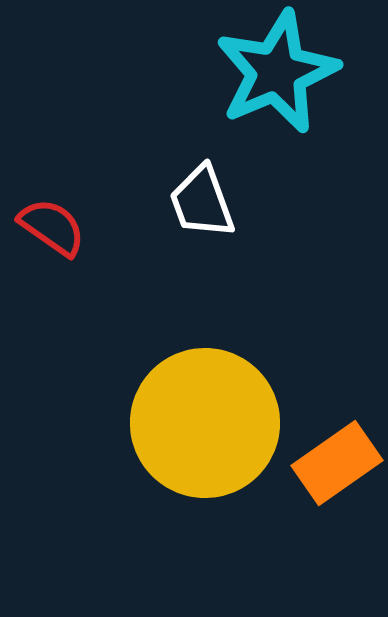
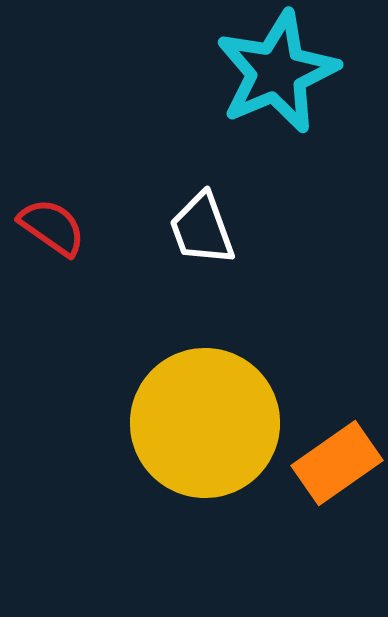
white trapezoid: moved 27 px down
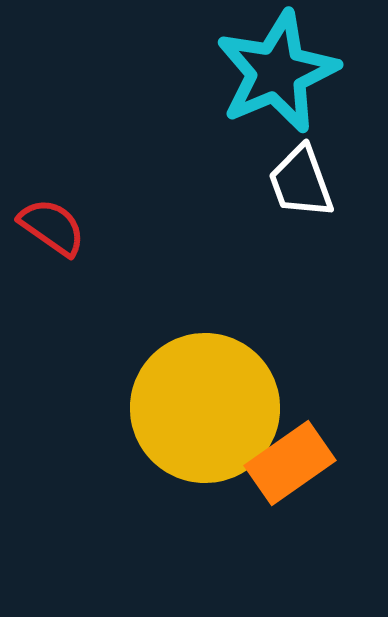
white trapezoid: moved 99 px right, 47 px up
yellow circle: moved 15 px up
orange rectangle: moved 47 px left
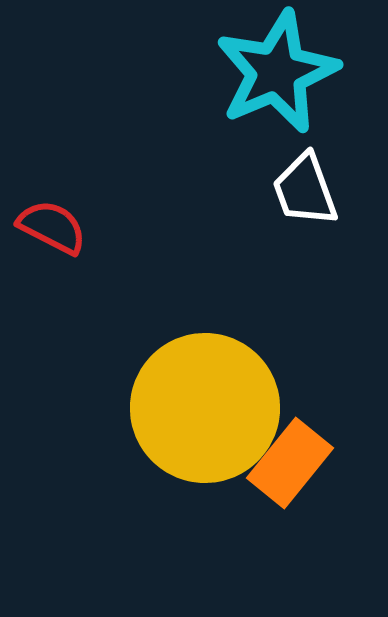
white trapezoid: moved 4 px right, 8 px down
red semicircle: rotated 8 degrees counterclockwise
orange rectangle: rotated 16 degrees counterclockwise
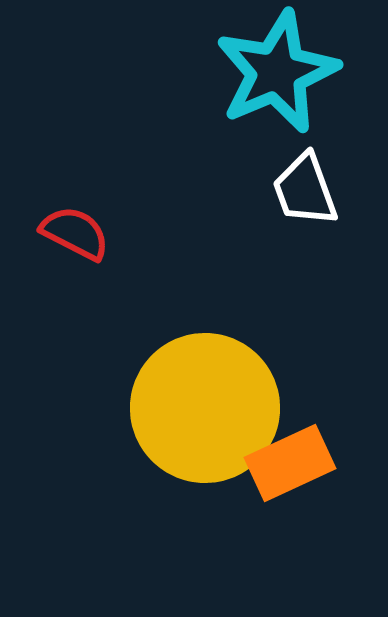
red semicircle: moved 23 px right, 6 px down
orange rectangle: rotated 26 degrees clockwise
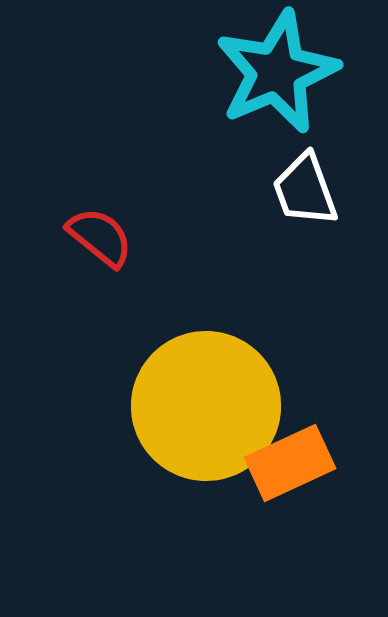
red semicircle: moved 25 px right, 4 px down; rotated 12 degrees clockwise
yellow circle: moved 1 px right, 2 px up
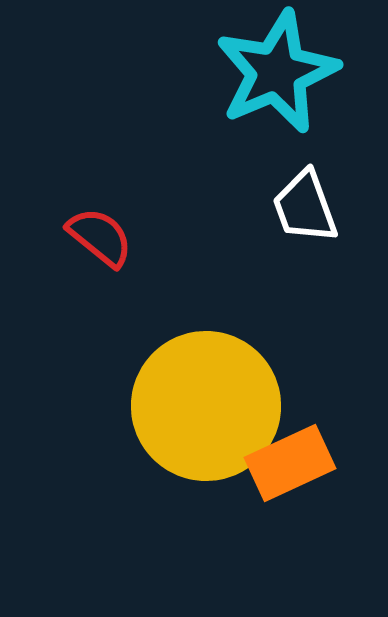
white trapezoid: moved 17 px down
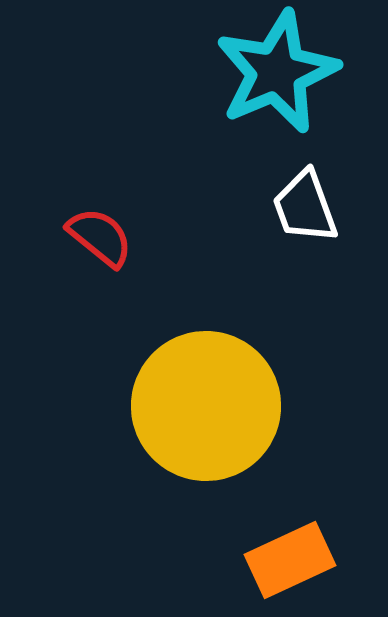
orange rectangle: moved 97 px down
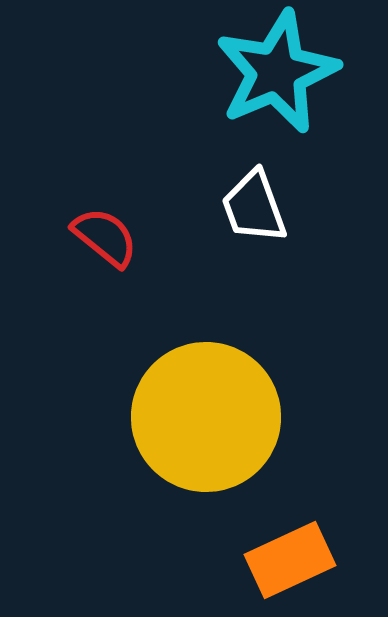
white trapezoid: moved 51 px left
red semicircle: moved 5 px right
yellow circle: moved 11 px down
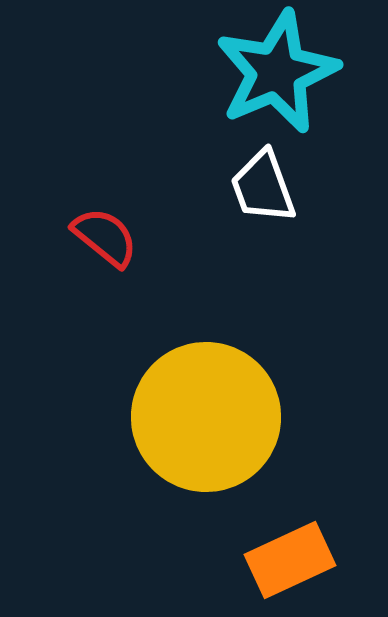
white trapezoid: moved 9 px right, 20 px up
